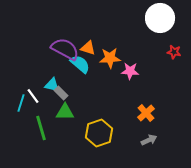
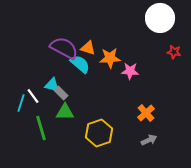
purple semicircle: moved 1 px left, 1 px up
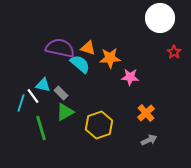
purple semicircle: moved 4 px left; rotated 16 degrees counterclockwise
red star: rotated 24 degrees clockwise
pink star: moved 6 px down
cyan triangle: moved 9 px left
green triangle: rotated 30 degrees counterclockwise
yellow hexagon: moved 8 px up
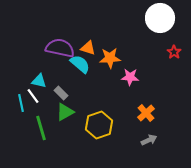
cyan triangle: moved 4 px left, 4 px up
cyan line: rotated 30 degrees counterclockwise
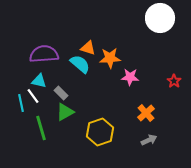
purple semicircle: moved 16 px left, 6 px down; rotated 16 degrees counterclockwise
red star: moved 29 px down
yellow hexagon: moved 1 px right, 7 px down
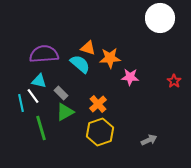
orange cross: moved 48 px left, 9 px up
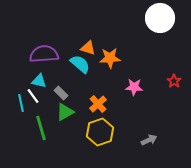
pink star: moved 4 px right, 10 px down
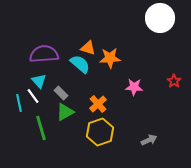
cyan triangle: rotated 35 degrees clockwise
cyan line: moved 2 px left
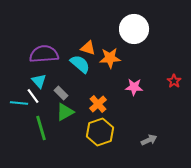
white circle: moved 26 px left, 11 px down
cyan line: rotated 72 degrees counterclockwise
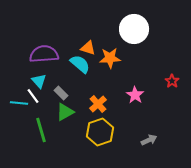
red star: moved 2 px left
pink star: moved 1 px right, 8 px down; rotated 30 degrees clockwise
green line: moved 2 px down
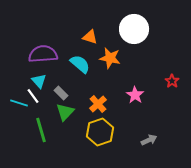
orange triangle: moved 2 px right, 11 px up
purple semicircle: moved 1 px left
orange star: rotated 15 degrees clockwise
cyan line: rotated 12 degrees clockwise
green triangle: rotated 18 degrees counterclockwise
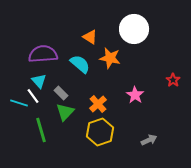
orange triangle: rotated 14 degrees clockwise
red star: moved 1 px right, 1 px up
